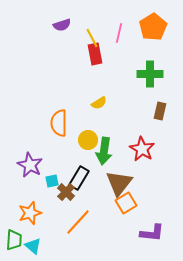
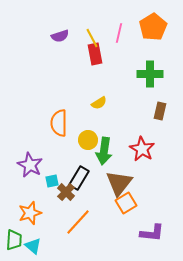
purple semicircle: moved 2 px left, 11 px down
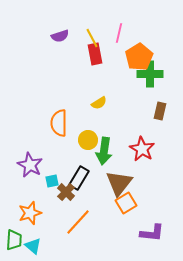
orange pentagon: moved 14 px left, 30 px down
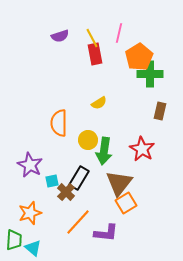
purple L-shape: moved 46 px left
cyan triangle: moved 2 px down
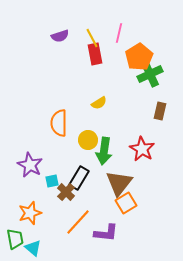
green cross: rotated 25 degrees counterclockwise
green trapezoid: moved 1 px right, 1 px up; rotated 15 degrees counterclockwise
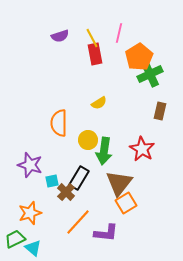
purple star: rotated 10 degrees counterclockwise
green trapezoid: rotated 105 degrees counterclockwise
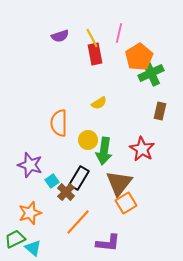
green cross: moved 1 px right, 1 px up
cyan square: rotated 24 degrees counterclockwise
purple L-shape: moved 2 px right, 10 px down
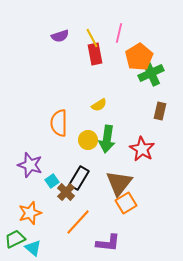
yellow semicircle: moved 2 px down
green arrow: moved 3 px right, 12 px up
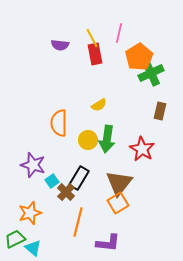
purple semicircle: moved 9 px down; rotated 24 degrees clockwise
purple star: moved 3 px right
orange square: moved 8 px left
orange line: rotated 28 degrees counterclockwise
